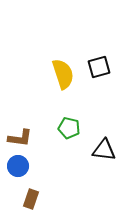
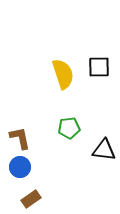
black square: rotated 15 degrees clockwise
green pentagon: rotated 20 degrees counterclockwise
brown L-shape: rotated 110 degrees counterclockwise
blue circle: moved 2 px right, 1 px down
brown rectangle: rotated 36 degrees clockwise
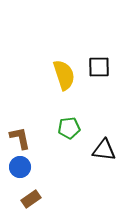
yellow semicircle: moved 1 px right, 1 px down
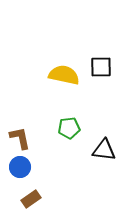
black square: moved 2 px right
yellow semicircle: rotated 60 degrees counterclockwise
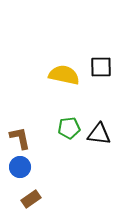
black triangle: moved 5 px left, 16 px up
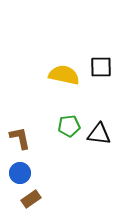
green pentagon: moved 2 px up
blue circle: moved 6 px down
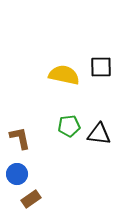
blue circle: moved 3 px left, 1 px down
